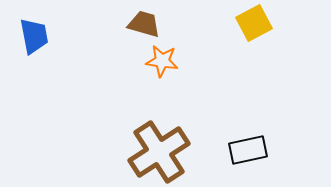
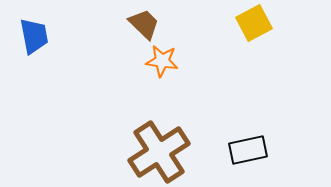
brown trapezoid: rotated 28 degrees clockwise
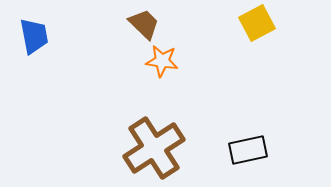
yellow square: moved 3 px right
brown cross: moved 5 px left, 4 px up
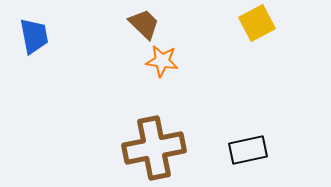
brown cross: rotated 22 degrees clockwise
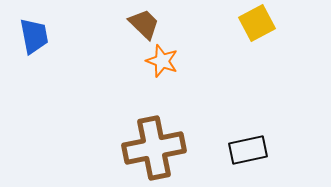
orange star: rotated 12 degrees clockwise
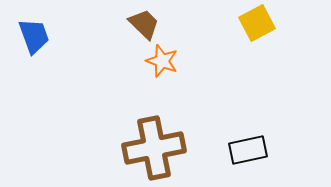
blue trapezoid: rotated 9 degrees counterclockwise
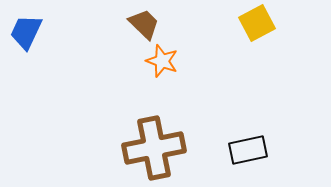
blue trapezoid: moved 8 px left, 4 px up; rotated 135 degrees counterclockwise
